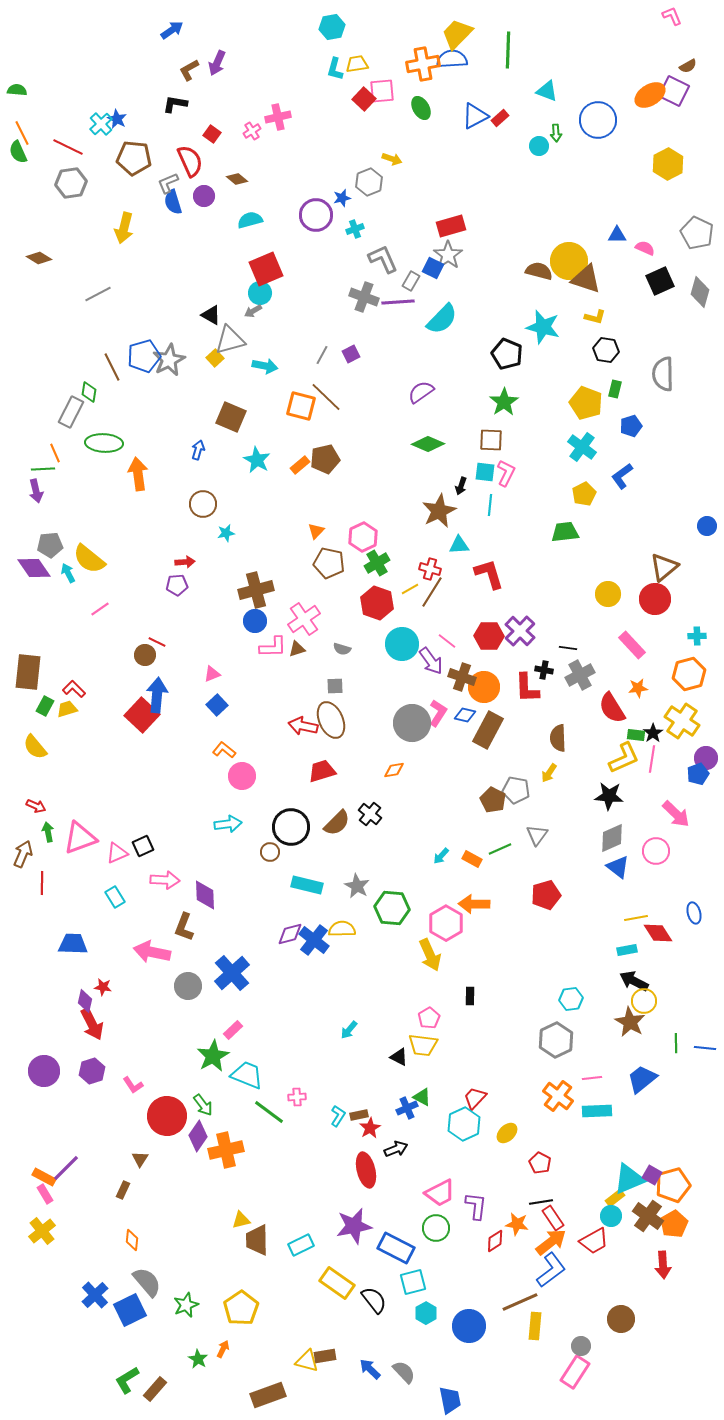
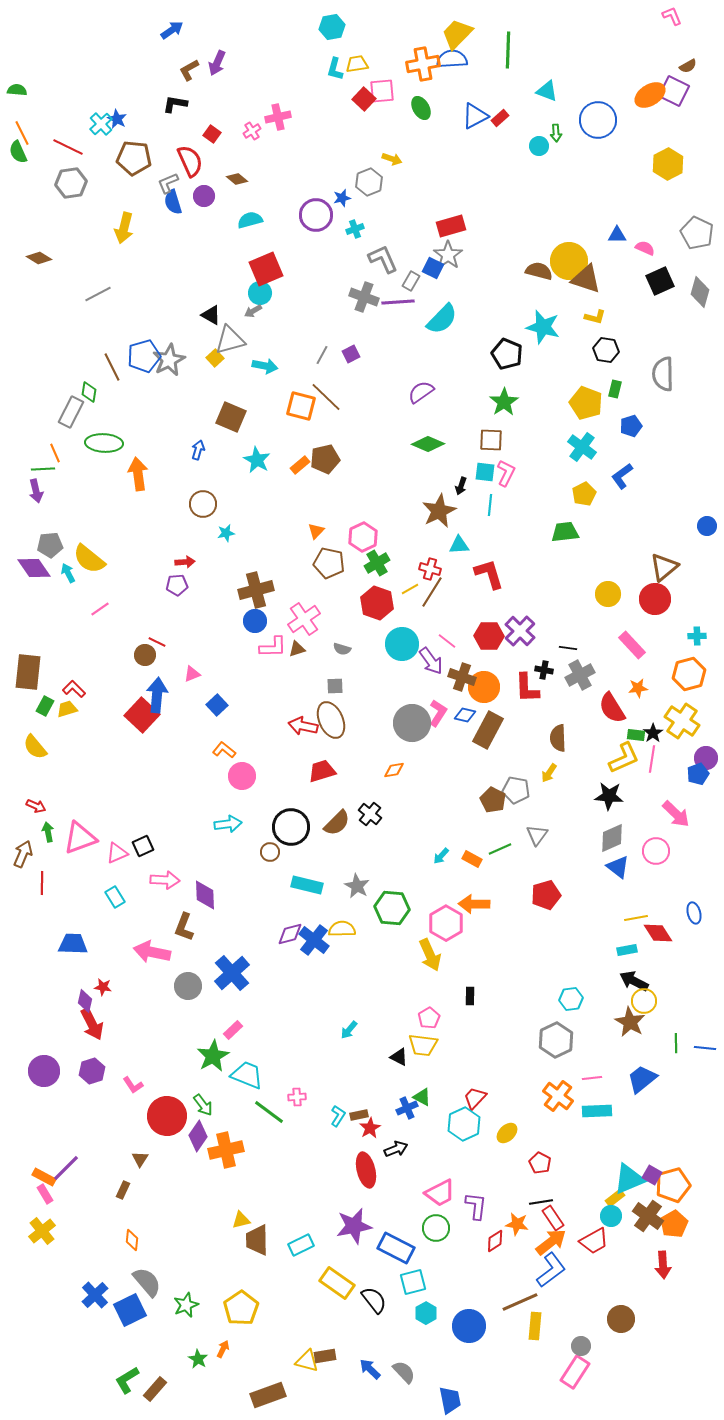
pink triangle at (212, 674): moved 20 px left
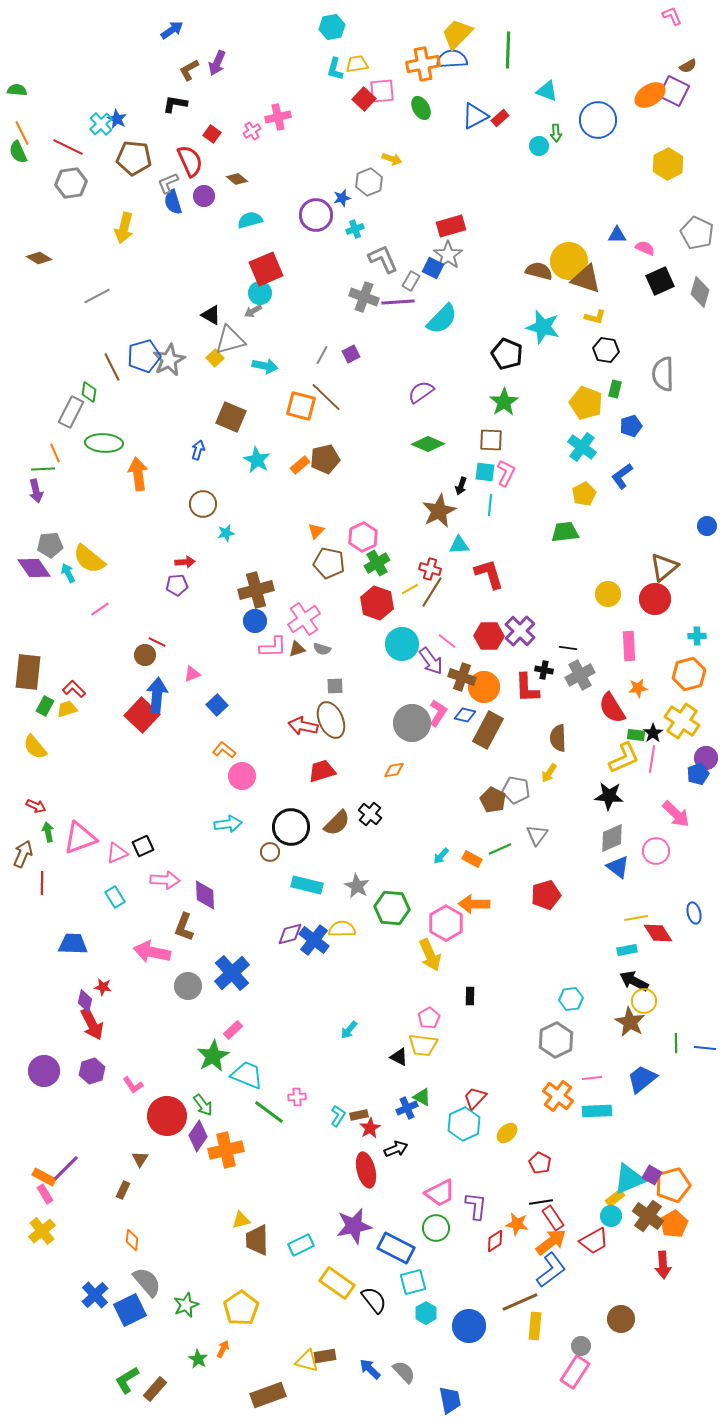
gray line at (98, 294): moved 1 px left, 2 px down
pink rectangle at (632, 645): moved 3 px left, 1 px down; rotated 40 degrees clockwise
gray semicircle at (342, 649): moved 20 px left
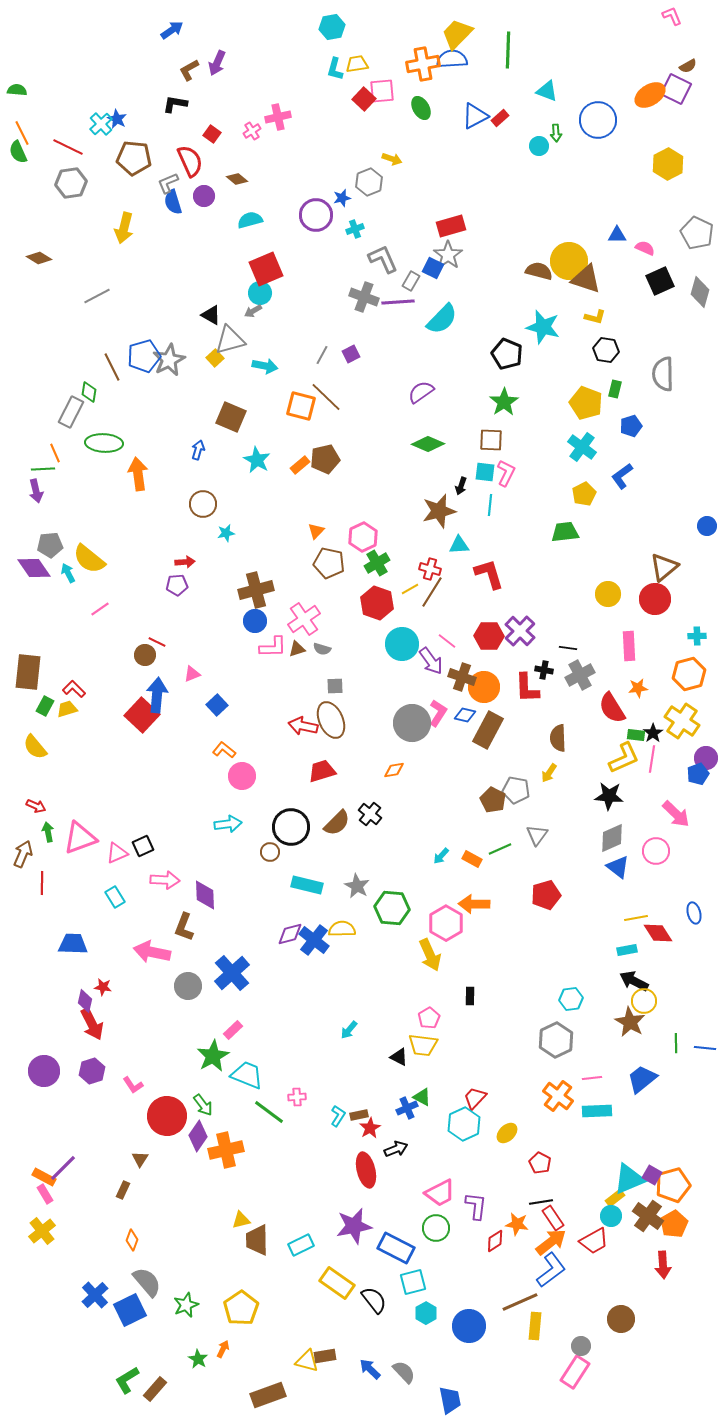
purple square at (674, 91): moved 2 px right, 2 px up
brown star at (439, 511): rotated 12 degrees clockwise
purple line at (66, 1168): moved 3 px left
orange diamond at (132, 1240): rotated 15 degrees clockwise
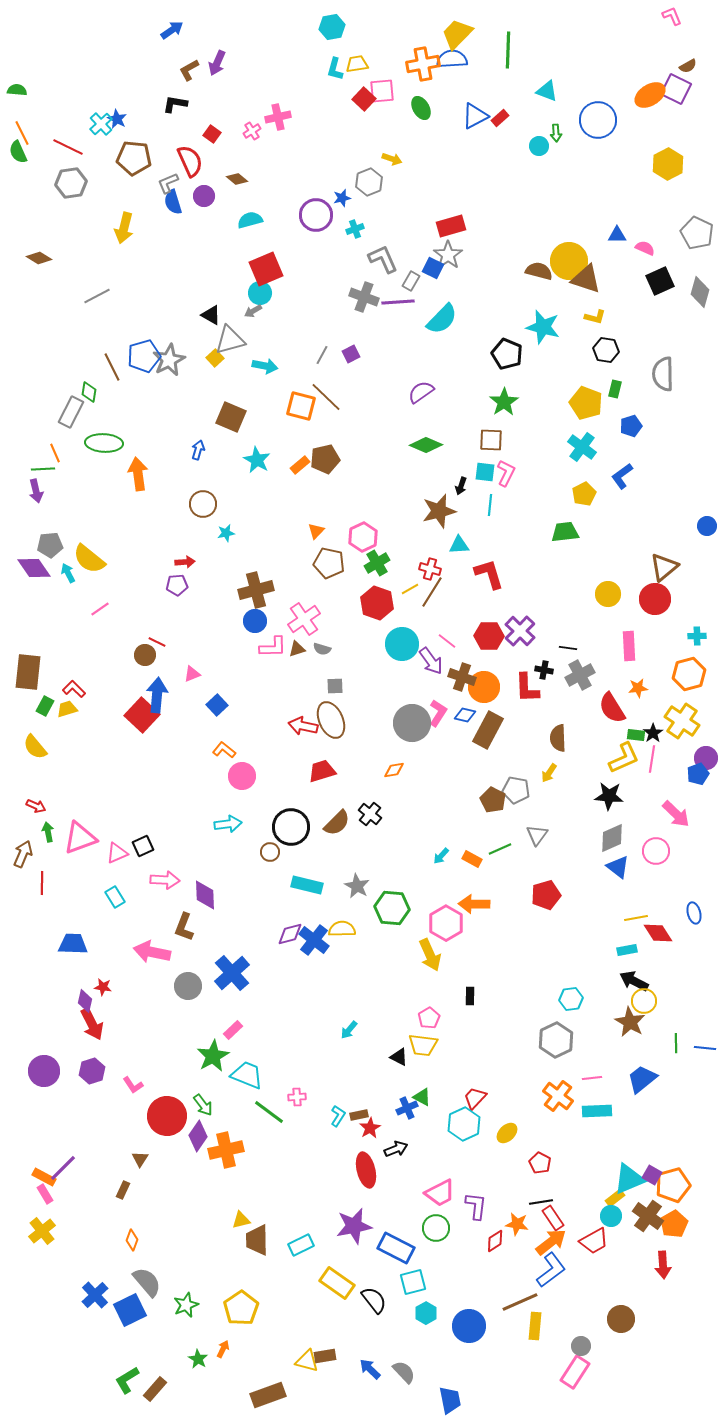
green diamond at (428, 444): moved 2 px left, 1 px down
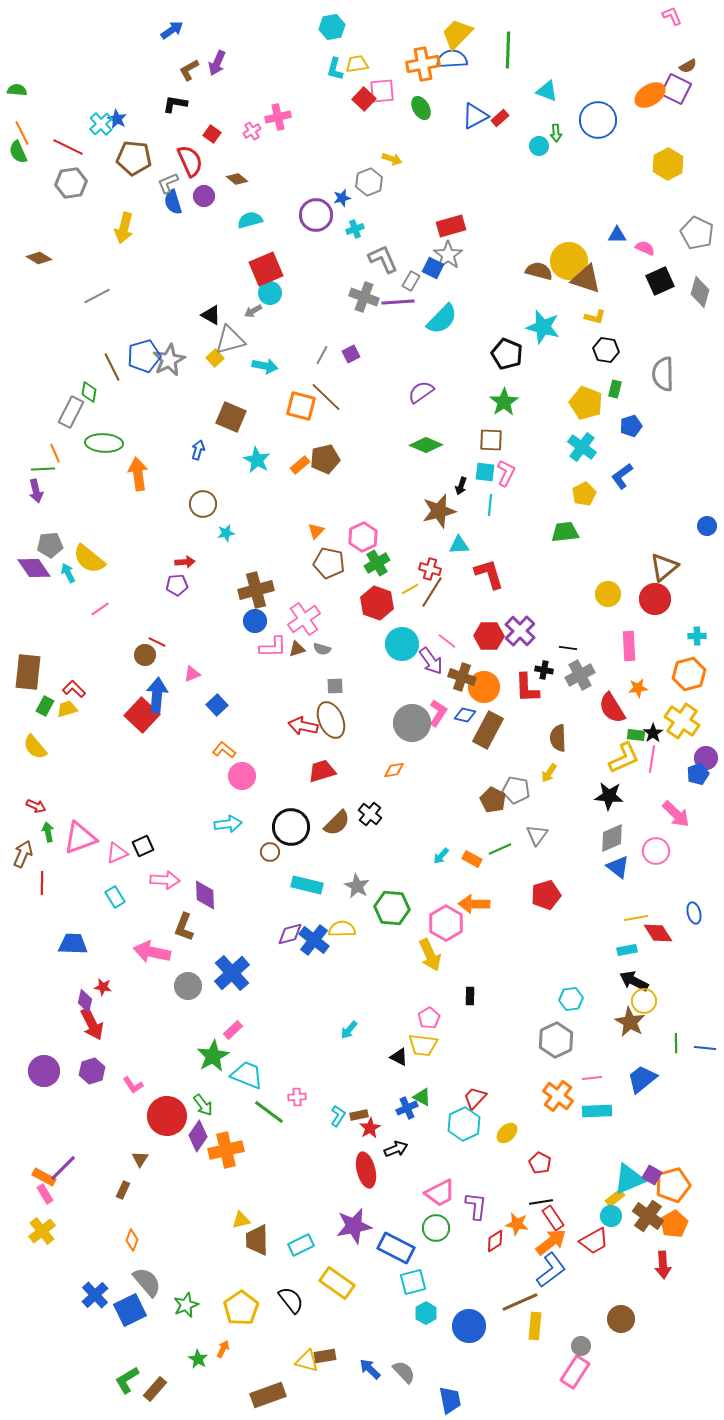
cyan circle at (260, 293): moved 10 px right
black semicircle at (374, 1300): moved 83 px left
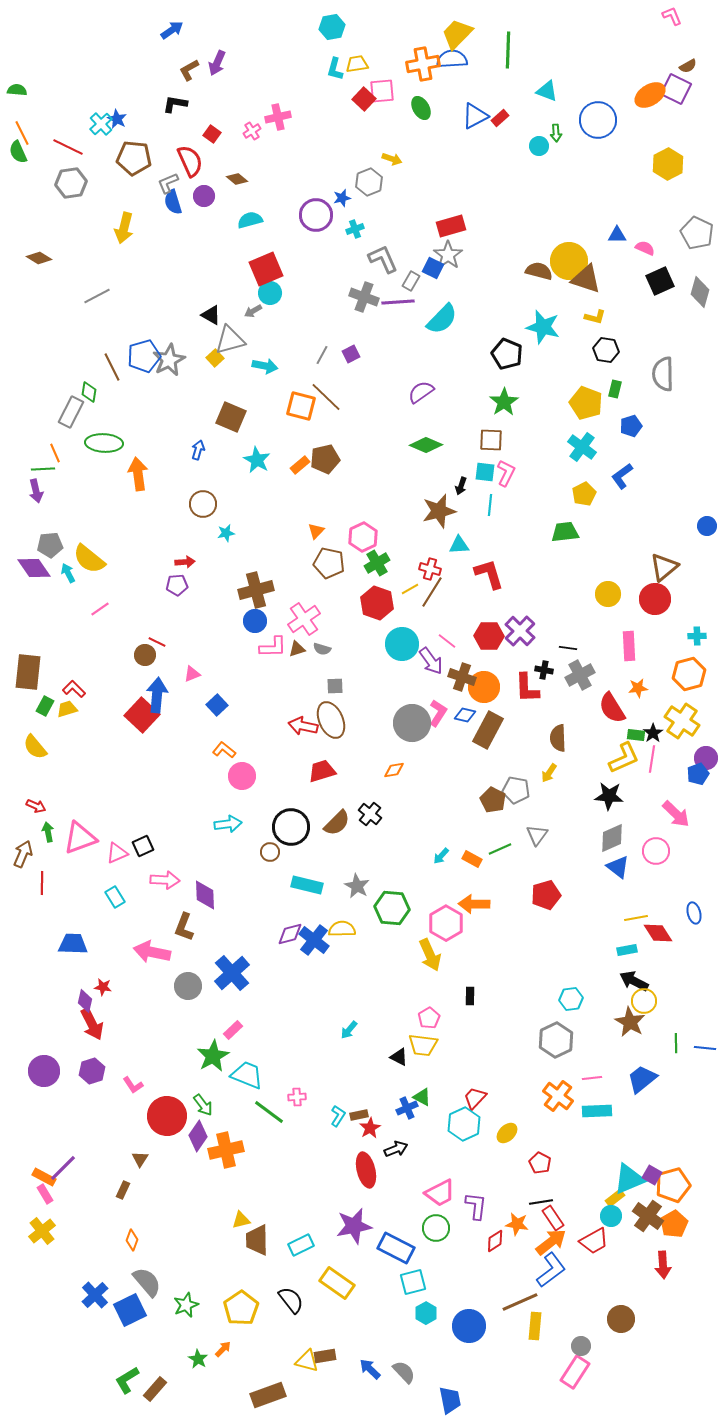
orange arrow at (223, 1349): rotated 18 degrees clockwise
